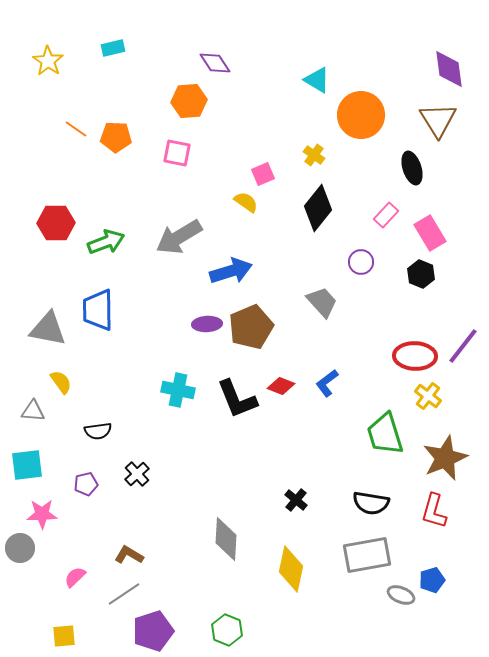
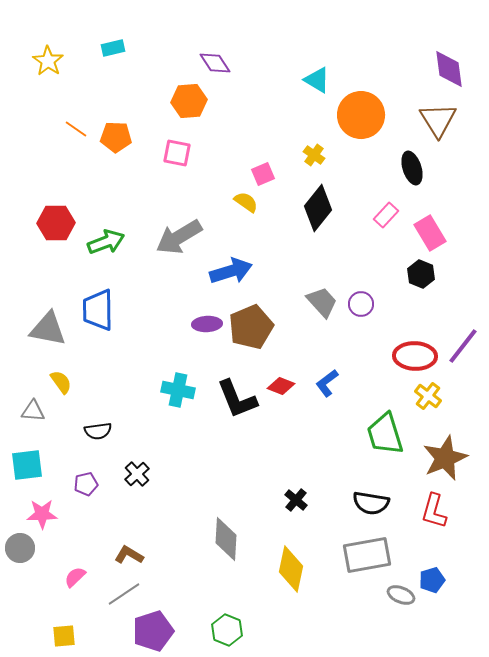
purple circle at (361, 262): moved 42 px down
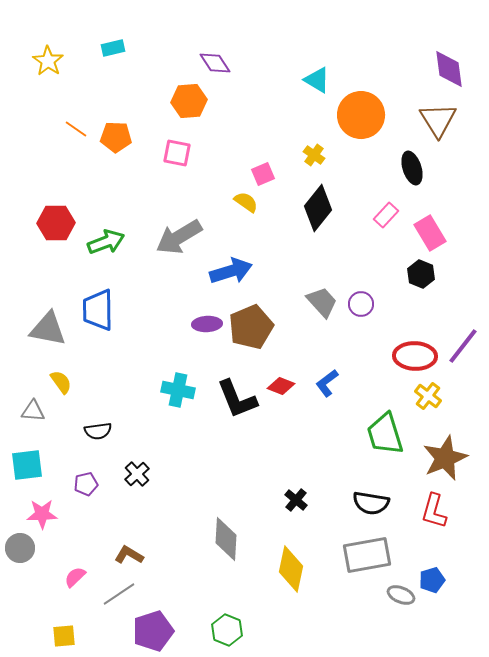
gray line at (124, 594): moved 5 px left
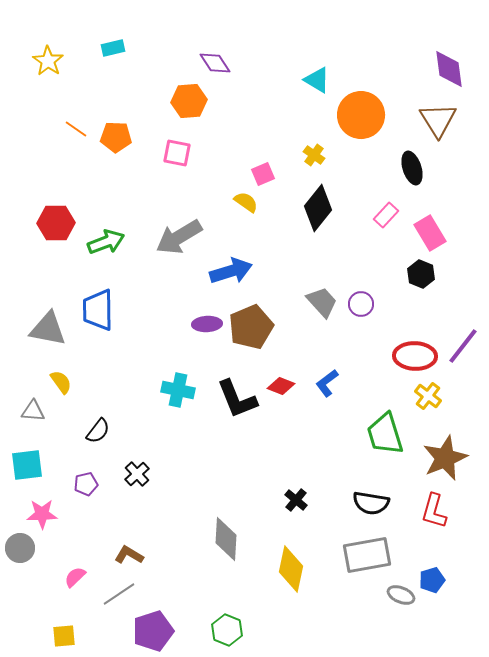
black semicircle at (98, 431): rotated 44 degrees counterclockwise
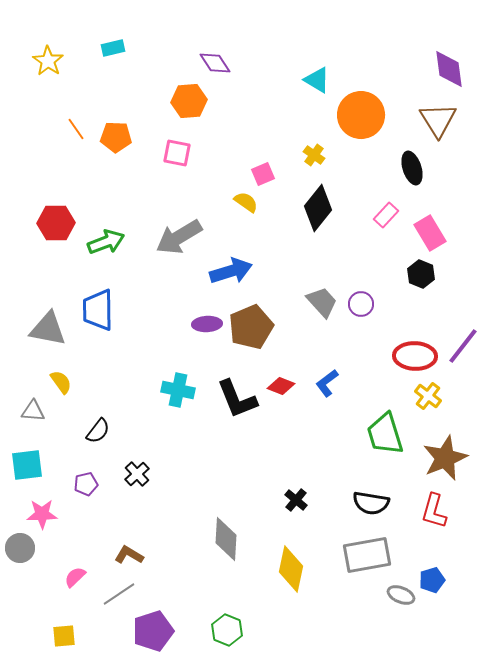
orange line at (76, 129): rotated 20 degrees clockwise
